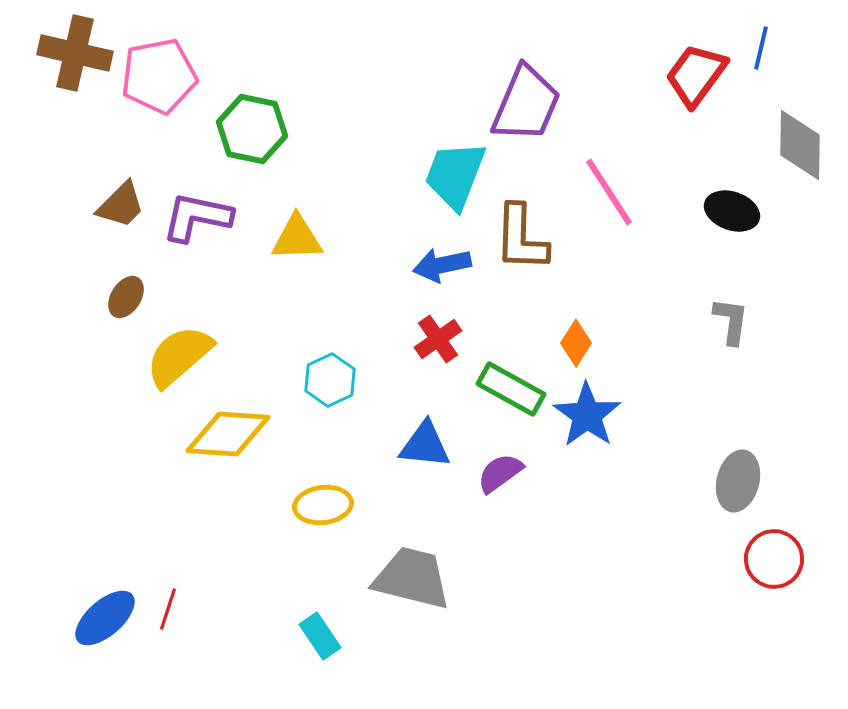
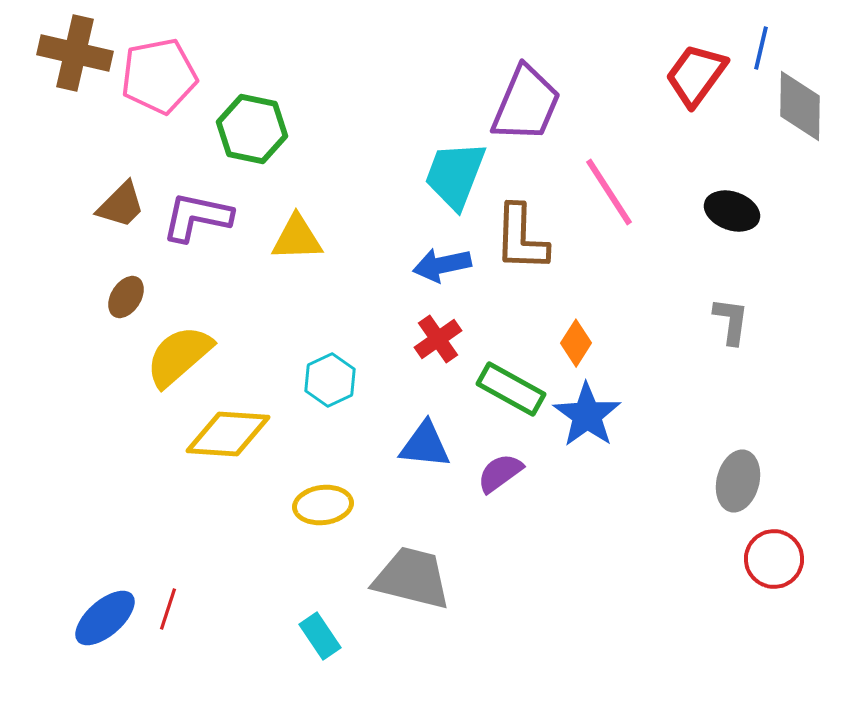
gray diamond: moved 39 px up
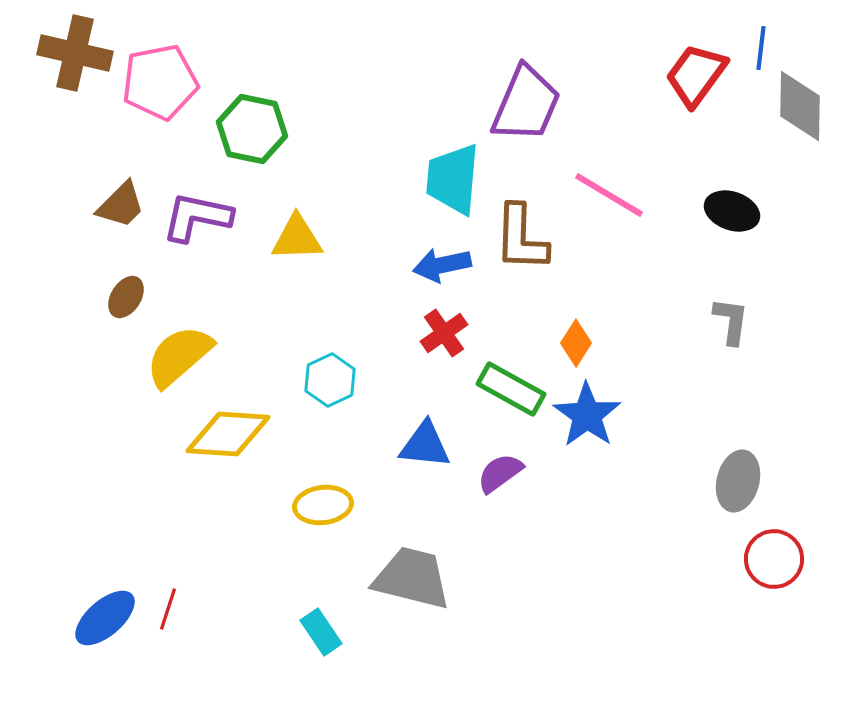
blue line: rotated 6 degrees counterclockwise
pink pentagon: moved 1 px right, 6 px down
cyan trapezoid: moved 2 px left, 4 px down; rotated 16 degrees counterclockwise
pink line: moved 3 px down; rotated 26 degrees counterclockwise
red cross: moved 6 px right, 6 px up
cyan rectangle: moved 1 px right, 4 px up
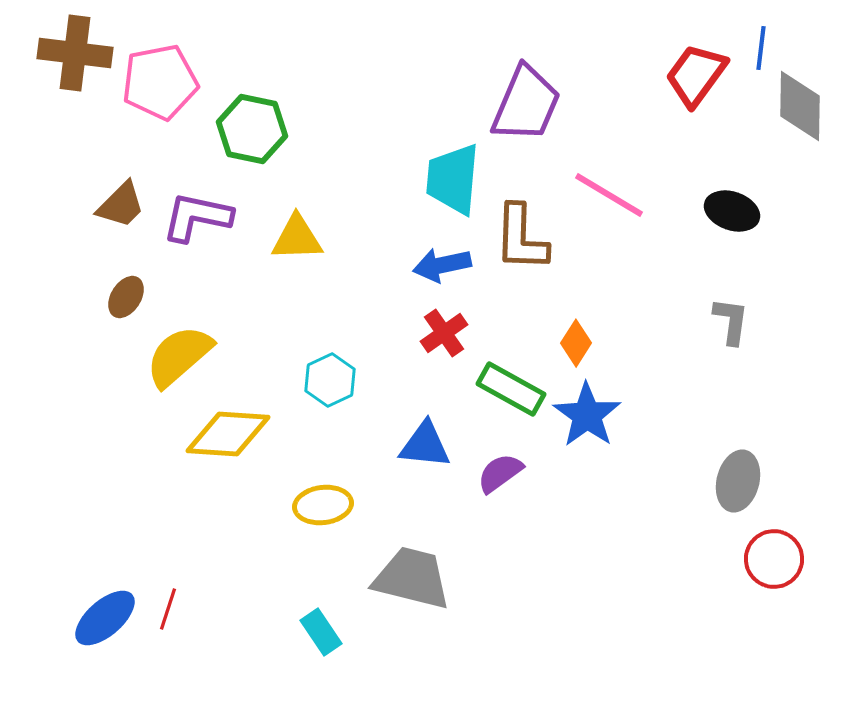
brown cross: rotated 6 degrees counterclockwise
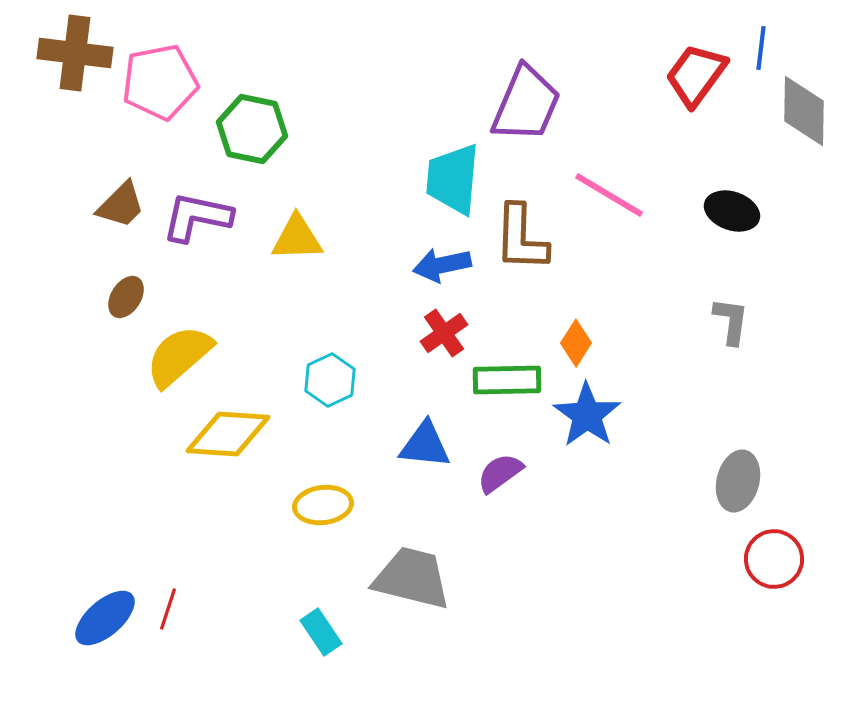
gray diamond: moved 4 px right, 5 px down
green rectangle: moved 4 px left, 9 px up; rotated 30 degrees counterclockwise
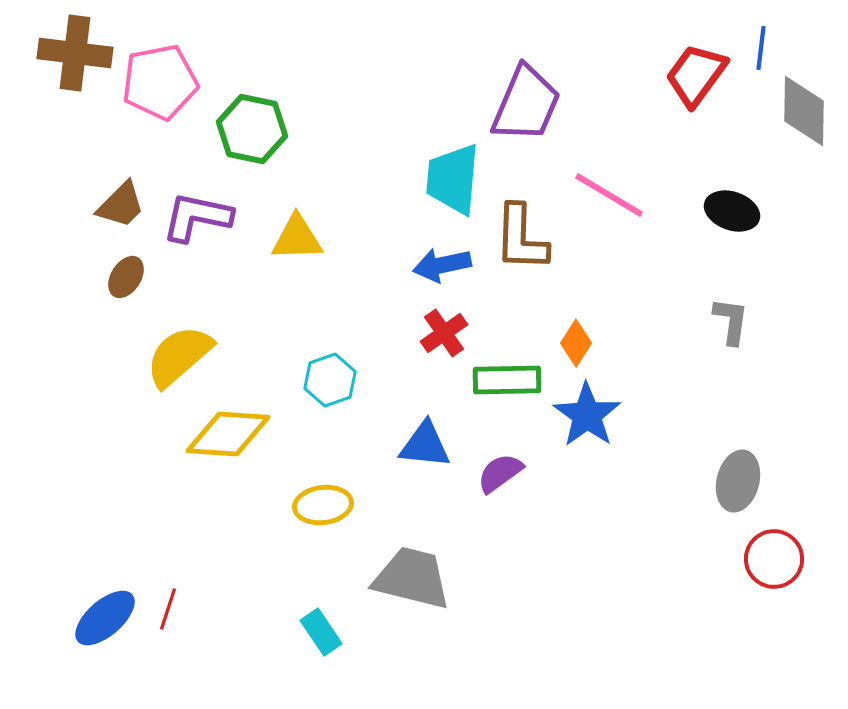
brown ellipse: moved 20 px up
cyan hexagon: rotated 6 degrees clockwise
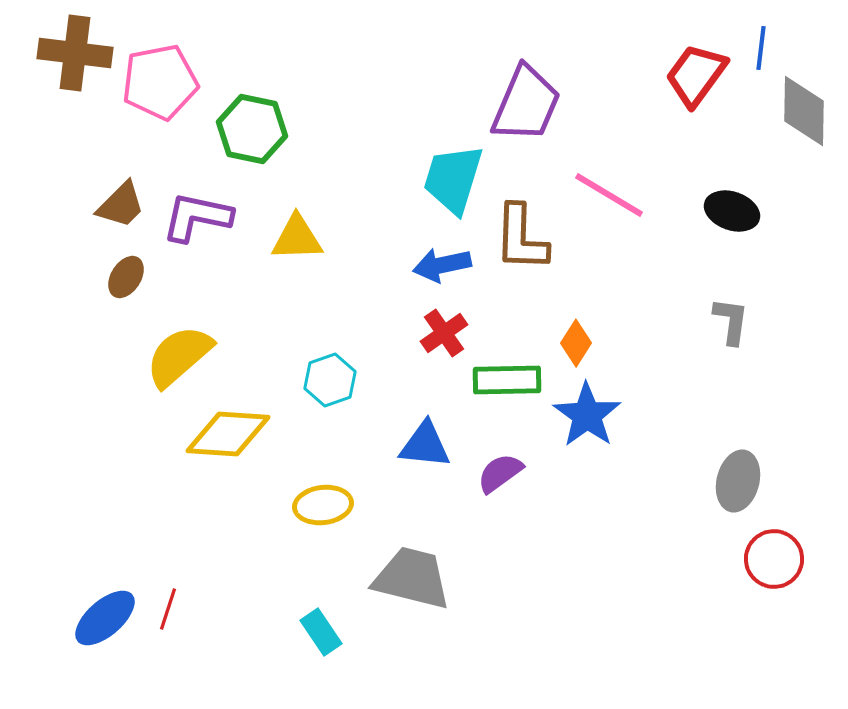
cyan trapezoid: rotated 12 degrees clockwise
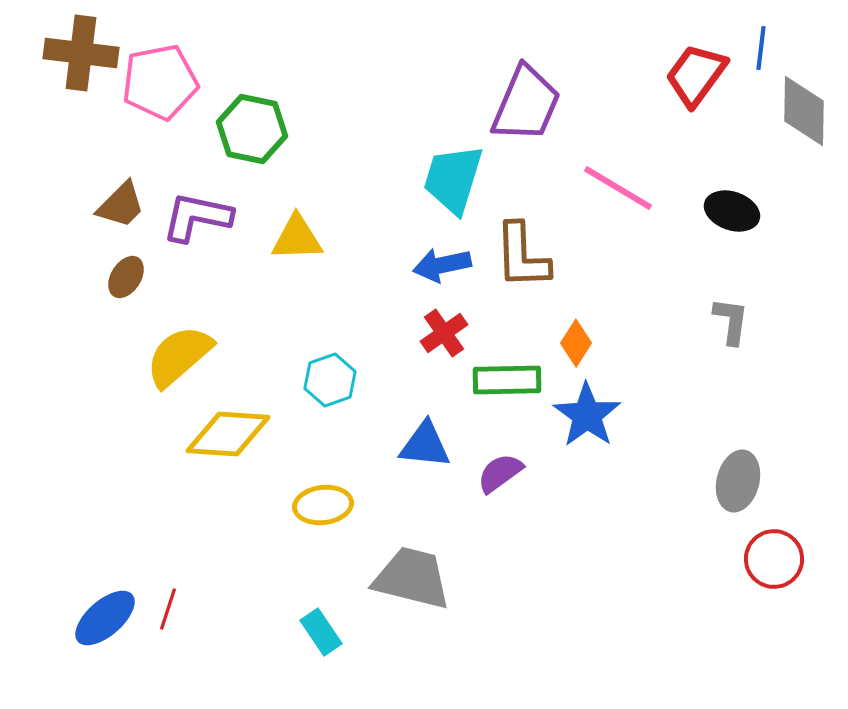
brown cross: moved 6 px right
pink line: moved 9 px right, 7 px up
brown L-shape: moved 1 px right, 18 px down; rotated 4 degrees counterclockwise
